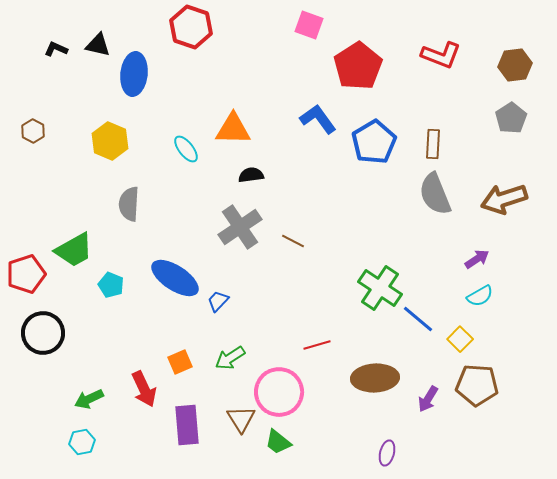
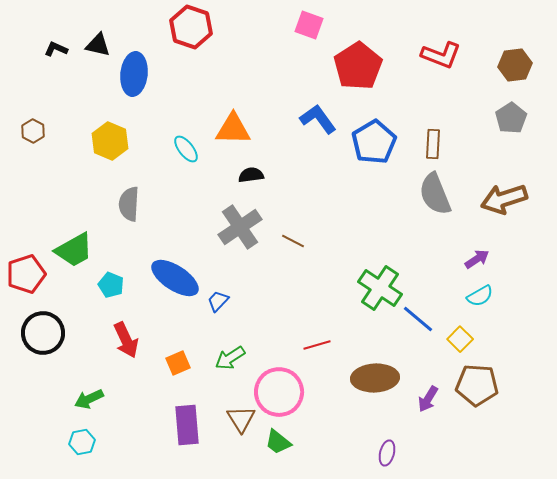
orange square at (180, 362): moved 2 px left, 1 px down
red arrow at (144, 389): moved 18 px left, 49 px up
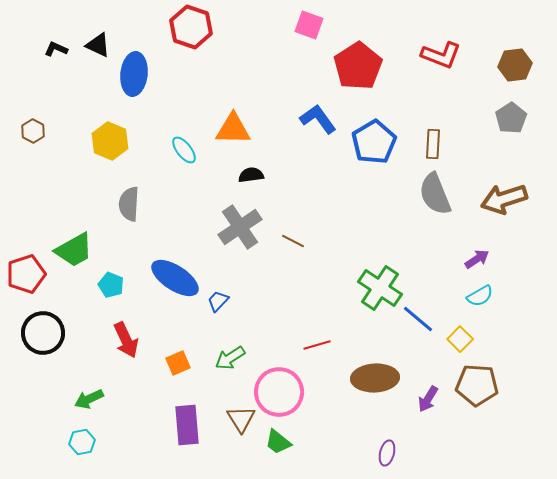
black triangle at (98, 45): rotated 12 degrees clockwise
cyan ellipse at (186, 149): moved 2 px left, 1 px down
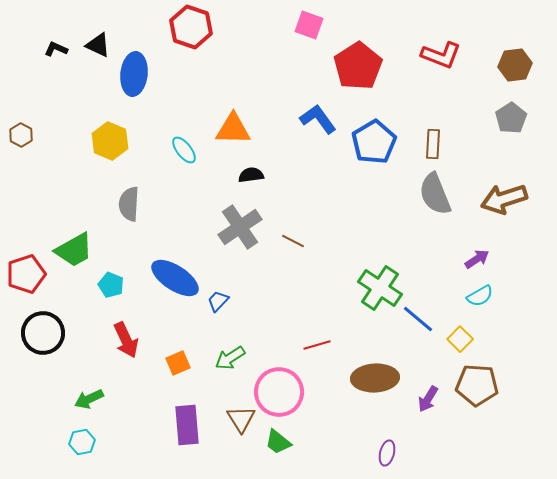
brown hexagon at (33, 131): moved 12 px left, 4 px down
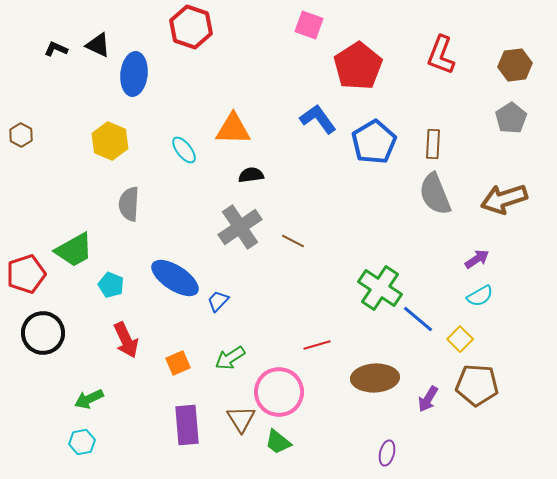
red L-shape at (441, 55): rotated 90 degrees clockwise
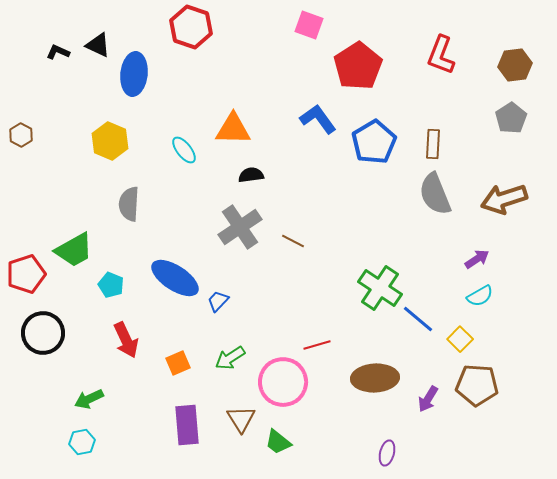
black L-shape at (56, 49): moved 2 px right, 3 px down
pink circle at (279, 392): moved 4 px right, 10 px up
